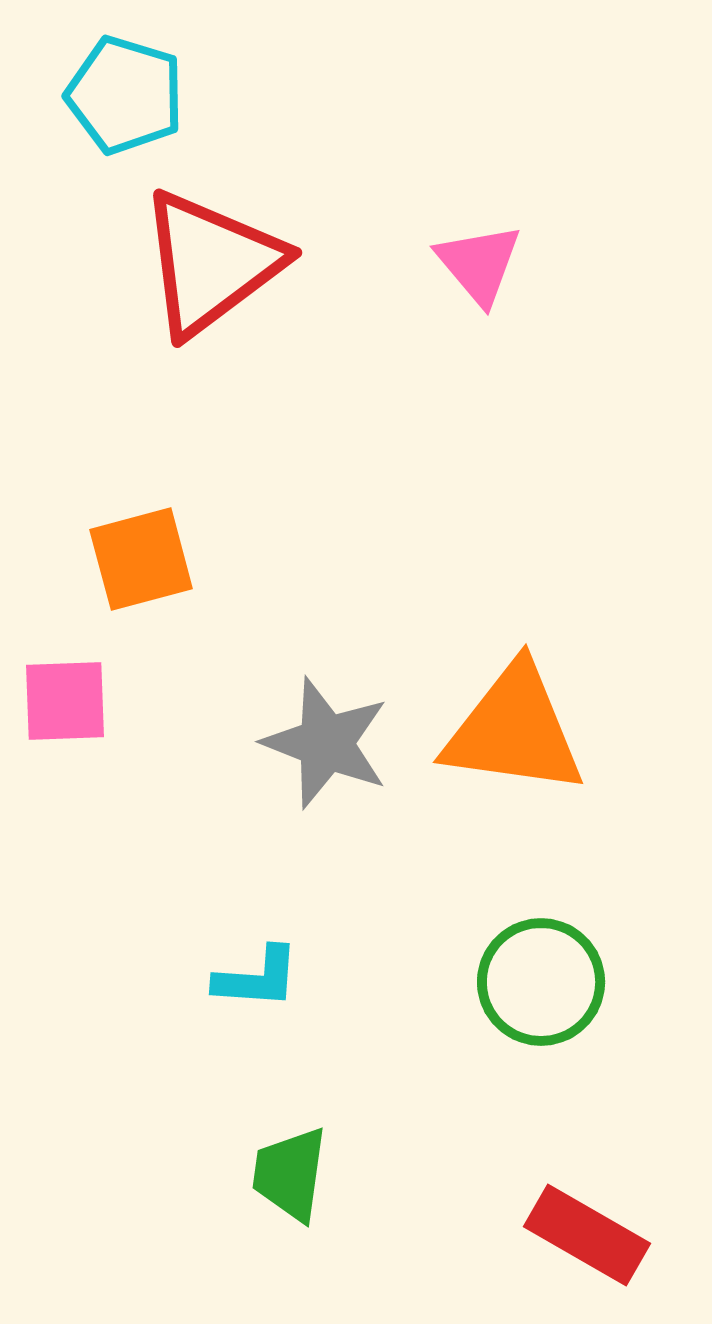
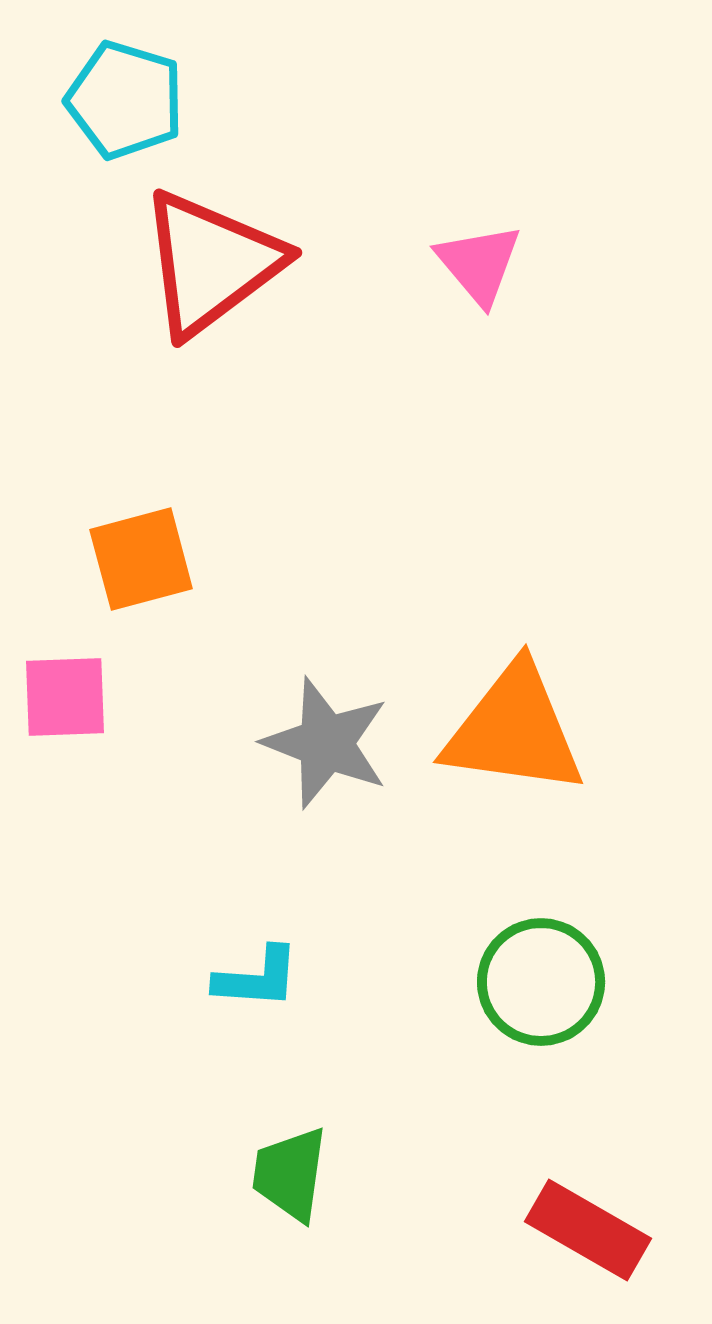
cyan pentagon: moved 5 px down
pink square: moved 4 px up
red rectangle: moved 1 px right, 5 px up
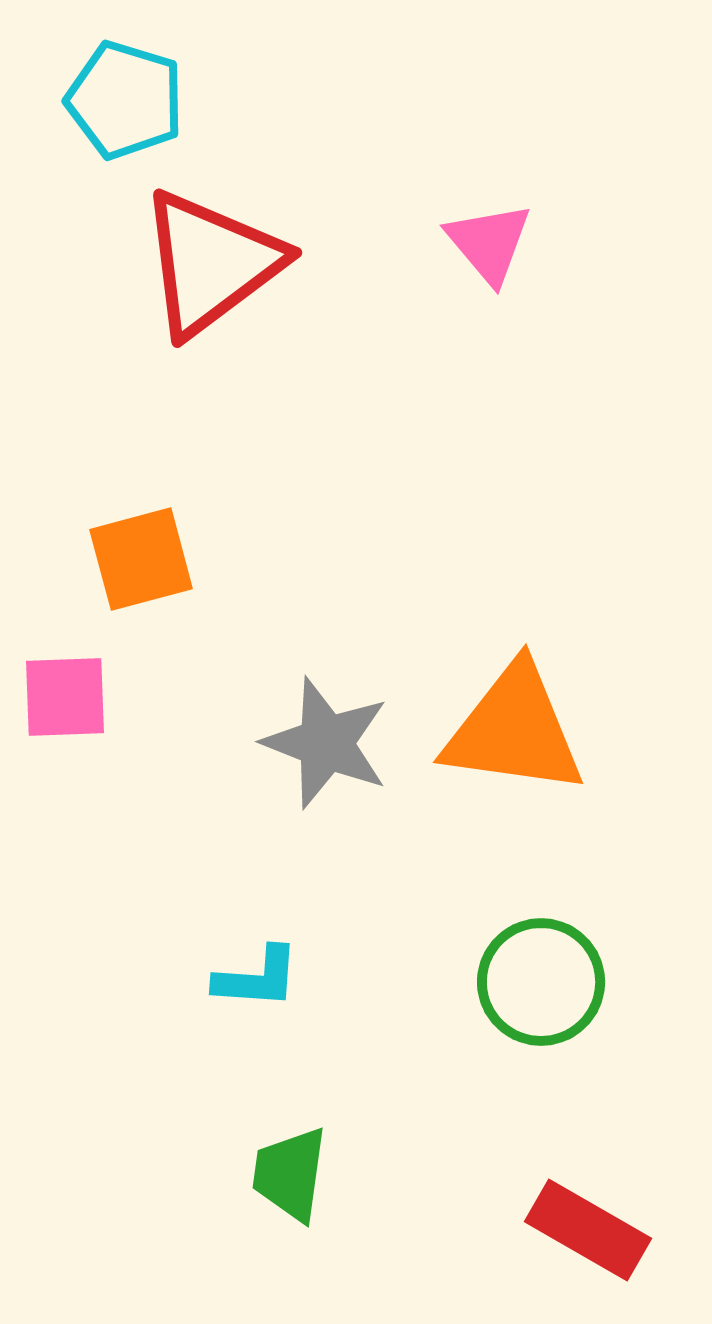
pink triangle: moved 10 px right, 21 px up
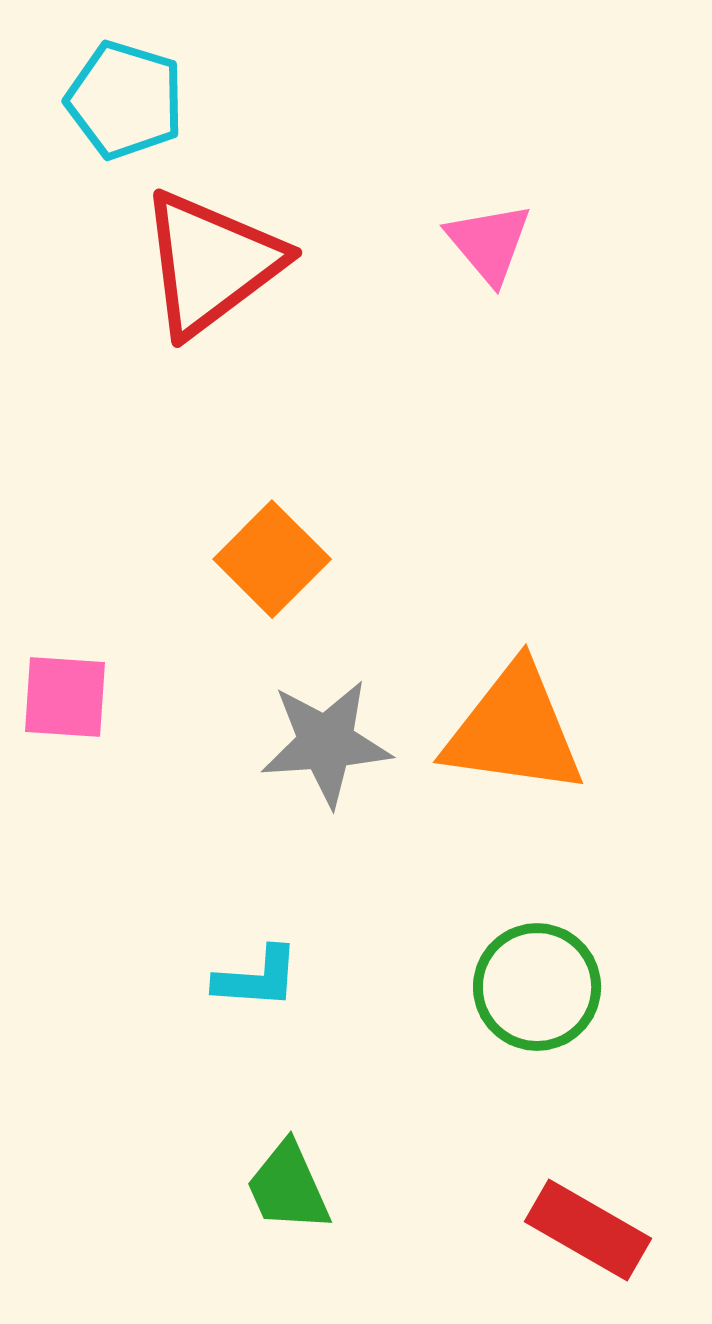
orange square: moved 131 px right; rotated 30 degrees counterclockwise
pink square: rotated 6 degrees clockwise
gray star: rotated 25 degrees counterclockwise
green circle: moved 4 px left, 5 px down
green trapezoid: moved 2 px left, 13 px down; rotated 32 degrees counterclockwise
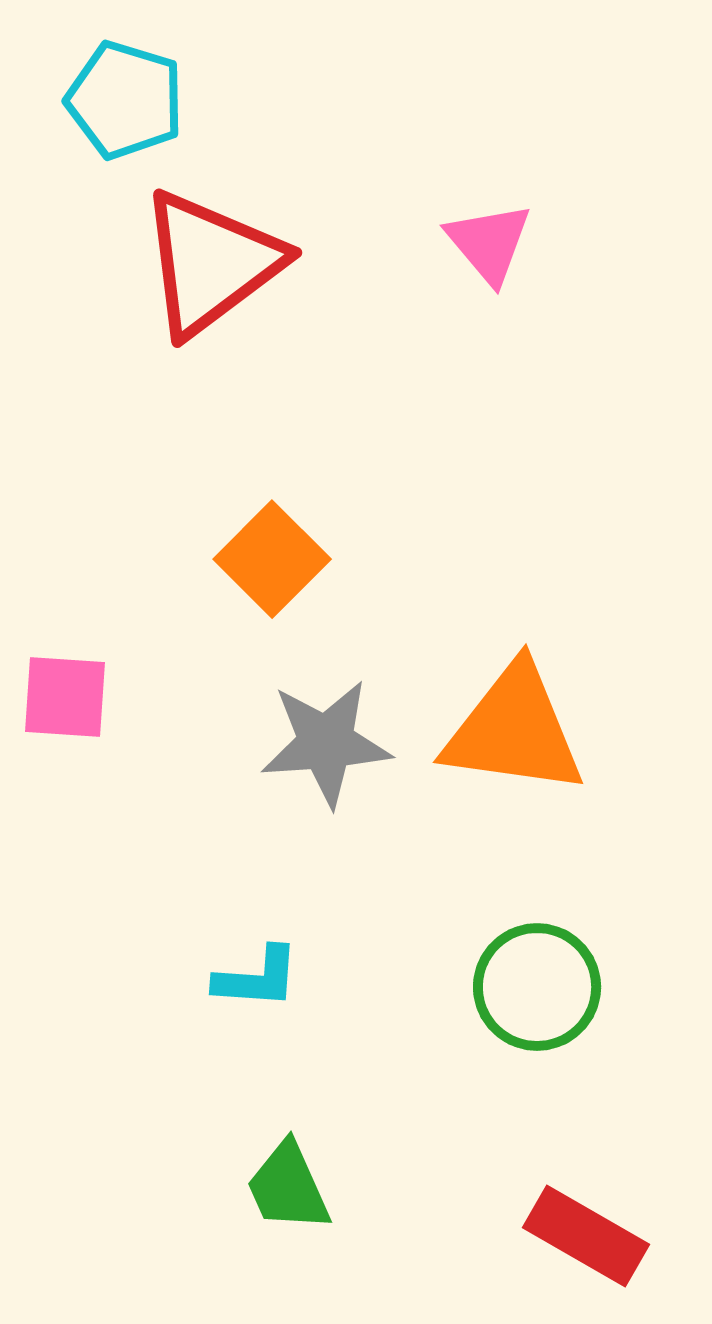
red rectangle: moved 2 px left, 6 px down
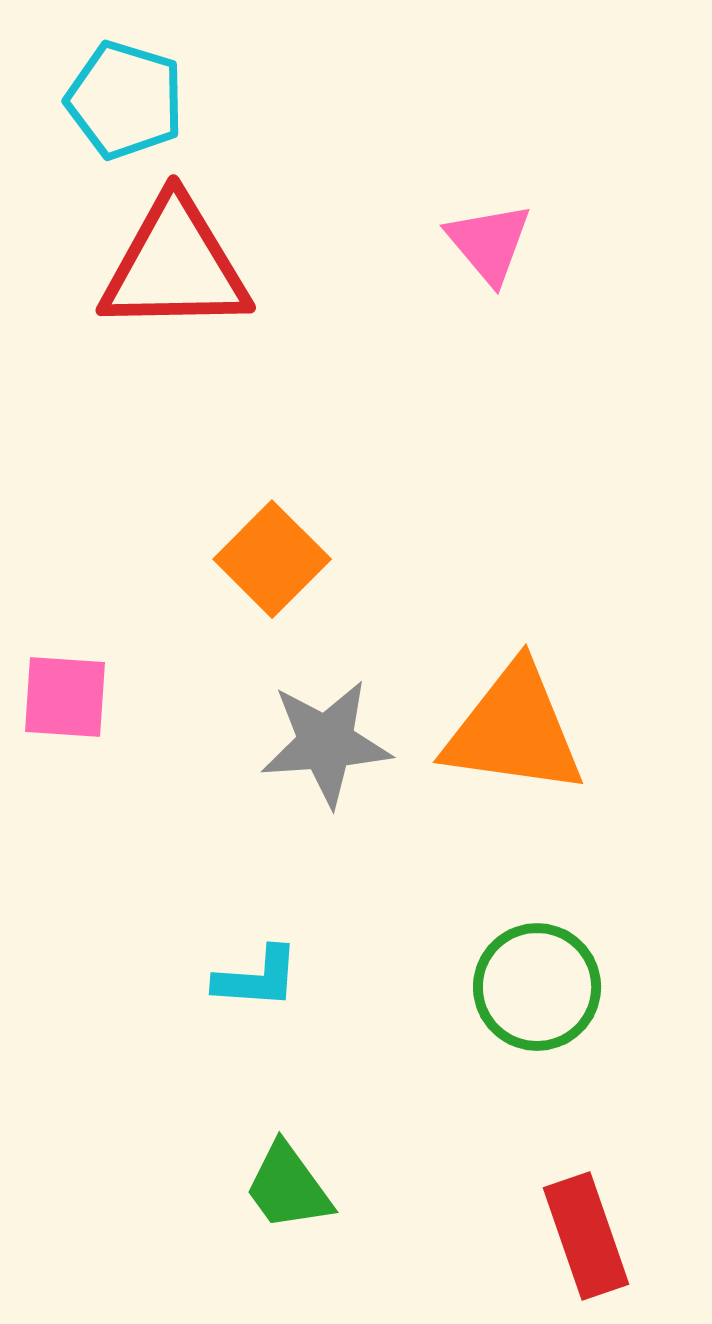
red triangle: moved 36 px left, 3 px down; rotated 36 degrees clockwise
green trapezoid: rotated 12 degrees counterclockwise
red rectangle: rotated 41 degrees clockwise
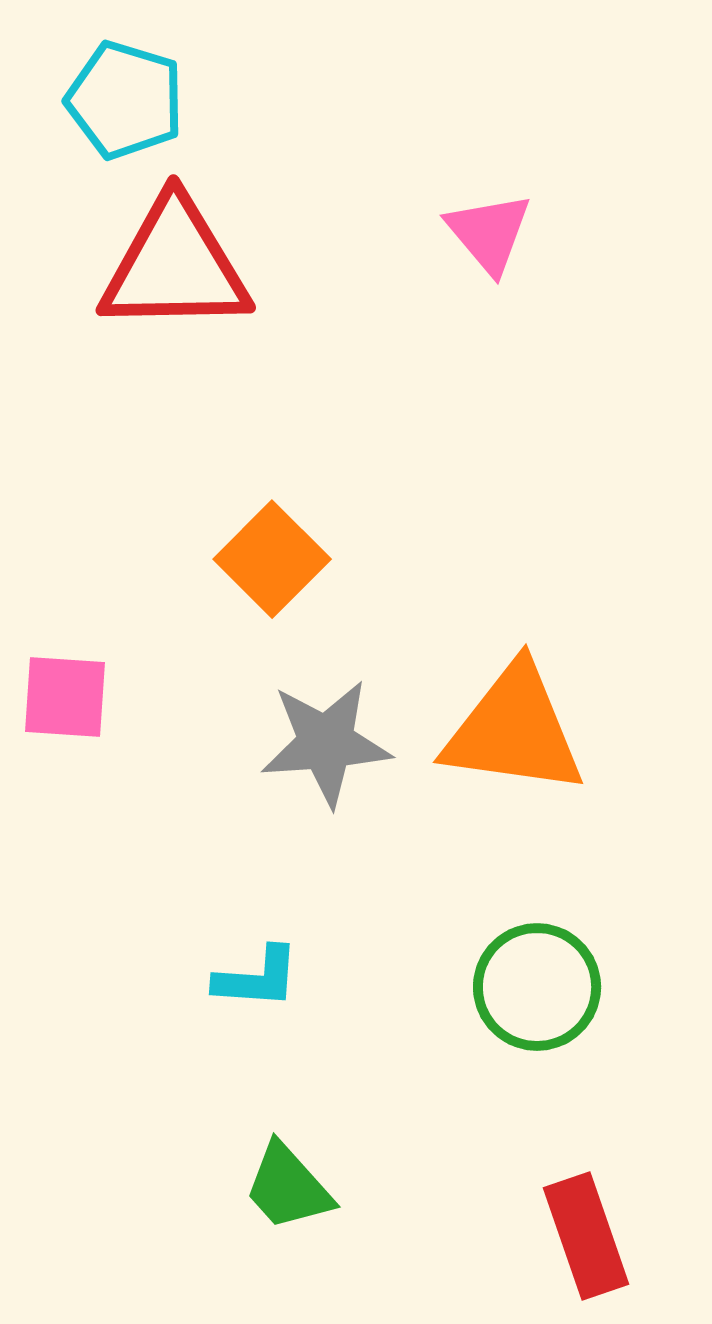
pink triangle: moved 10 px up
green trapezoid: rotated 6 degrees counterclockwise
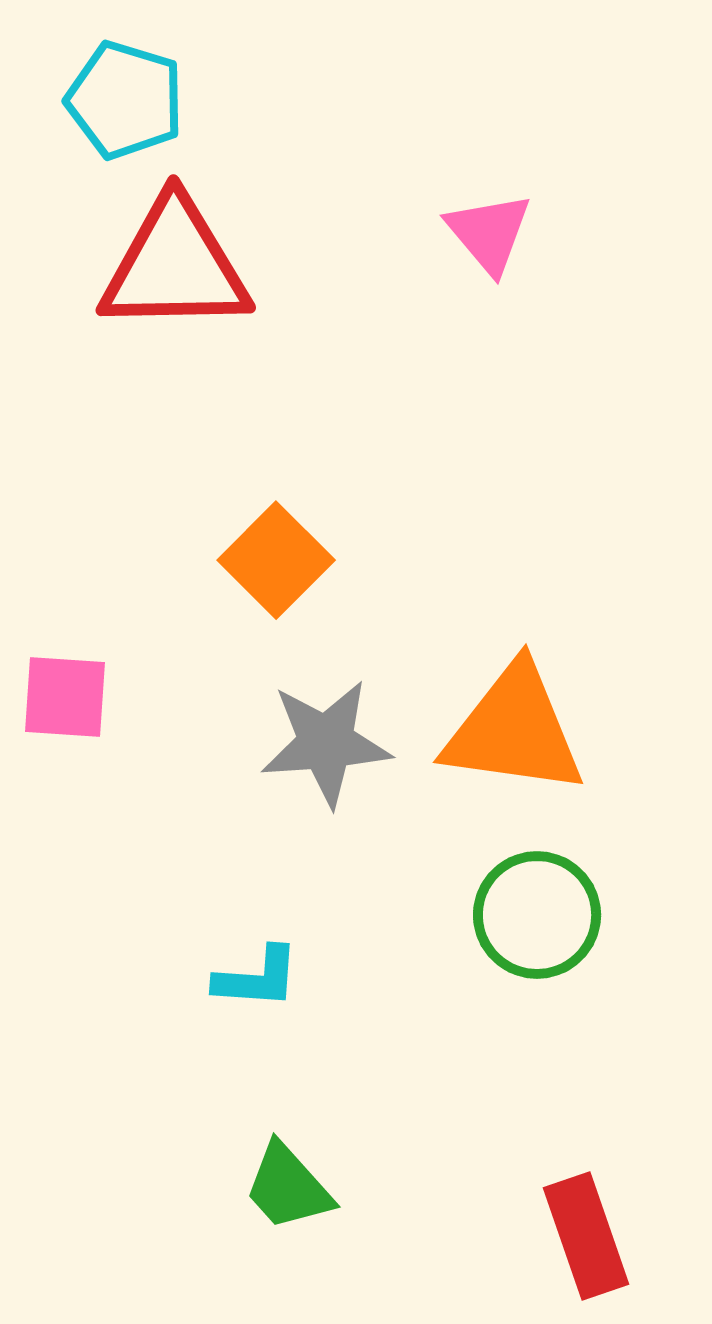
orange square: moved 4 px right, 1 px down
green circle: moved 72 px up
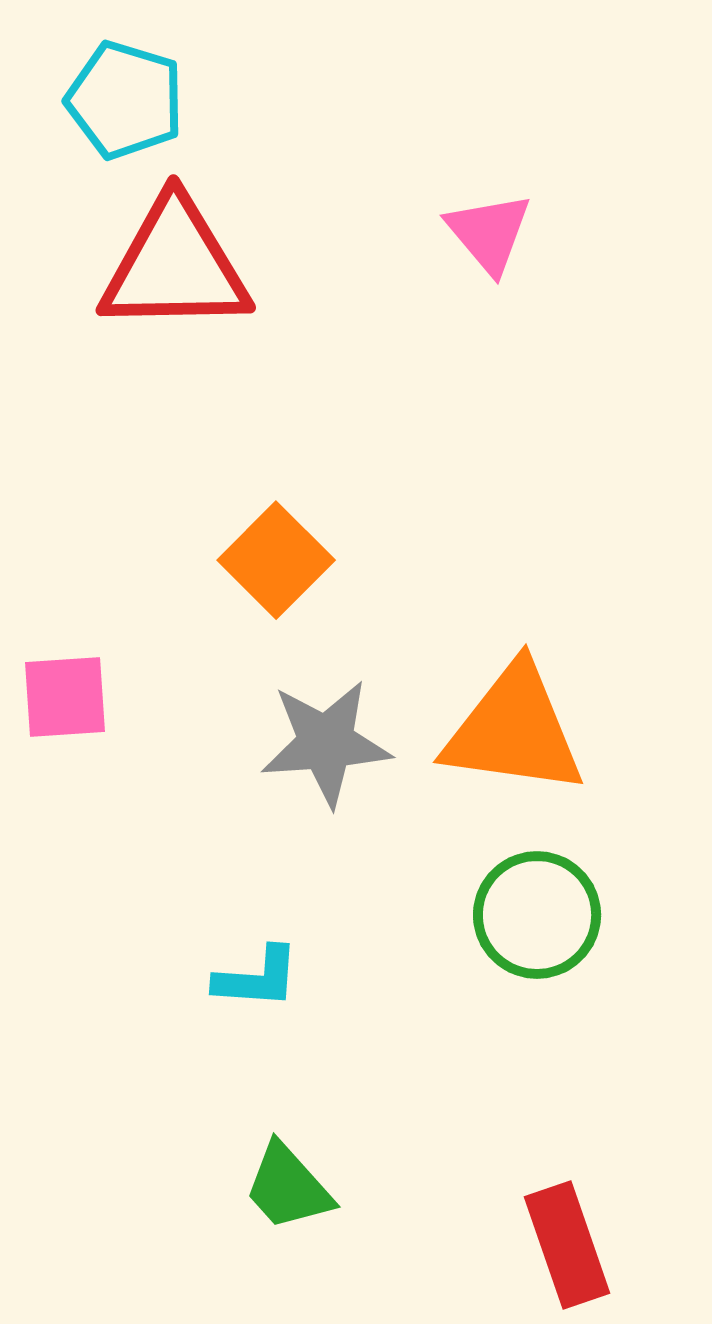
pink square: rotated 8 degrees counterclockwise
red rectangle: moved 19 px left, 9 px down
